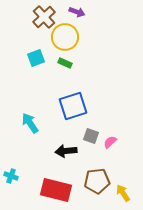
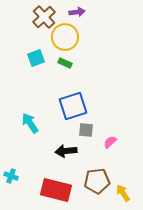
purple arrow: rotated 28 degrees counterclockwise
gray square: moved 5 px left, 6 px up; rotated 14 degrees counterclockwise
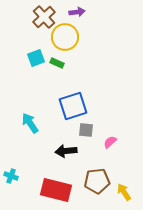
green rectangle: moved 8 px left
yellow arrow: moved 1 px right, 1 px up
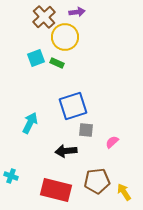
cyan arrow: rotated 60 degrees clockwise
pink semicircle: moved 2 px right
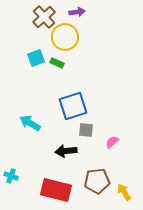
cyan arrow: rotated 85 degrees counterclockwise
